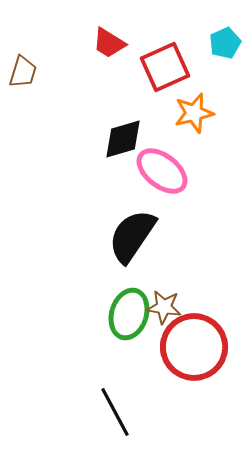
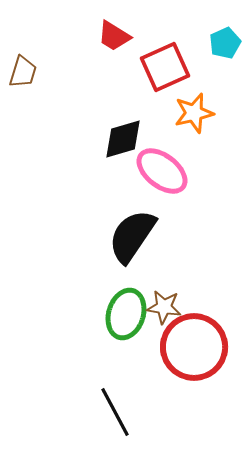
red trapezoid: moved 5 px right, 7 px up
green ellipse: moved 3 px left
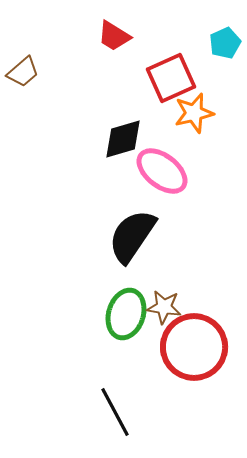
red square: moved 6 px right, 11 px down
brown trapezoid: rotated 32 degrees clockwise
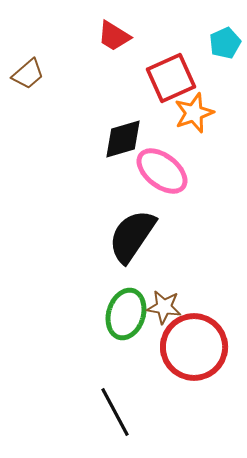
brown trapezoid: moved 5 px right, 2 px down
orange star: rotated 6 degrees counterclockwise
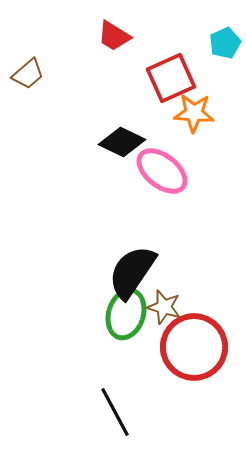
orange star: rotated 24 degrees clockwise
black diamond: moved 1 px left, 3 px down; rotated 42 degrees clockwise
black semicircle: moved 36 px down
brown star: rotated 8 degrees clockwise
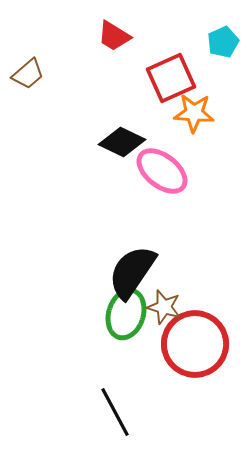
cyan pentagon: moved 2 px left, 1 px up
red circle: moved 1 px right, 3 px up
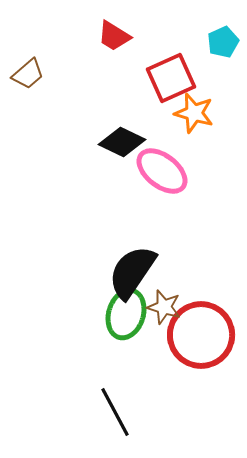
orange star: rotated 12 degrees clockwise
red circle: moved 6 px right, 9 px up
